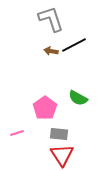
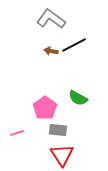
gray L-shape: rotated 36 degrees counterclockwise
gray rectangle: moved 1 px left, 4 px up
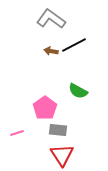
green semicircle: moved 7 px up
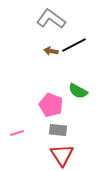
pink pentagon: moved 6 px right, 3 px up; rotated 15 degrees counterclockwise
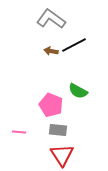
pink line: moved 2 px right, 1 px up; rotated 24 degrees clockwise
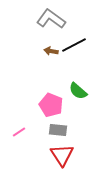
green semicircle: rotated 12 degrees clockwise
pink line: rotated 40 degrees counterclockwise
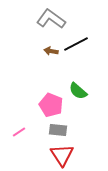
black line: moved 2 px right, 1 px up
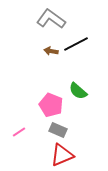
gray rectangle: rotated 18 degrees clockwise
red triangle: rotated 40 degrees clockwise
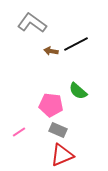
gray L-shape: moved 19 px left, 4 px down
pink pentagon: rotated 15 degrees counterclockwise
